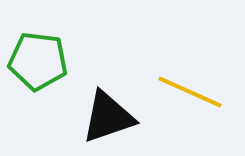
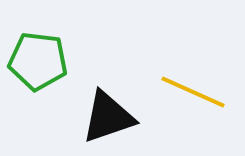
yellow line: moved 3 px right
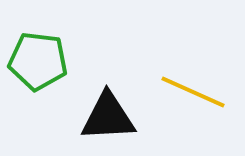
black triangle: rotated 16 degrees clockwise
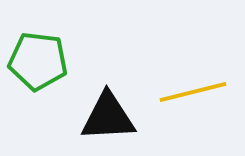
yellow line: rotated 38 degrees counterclockwise
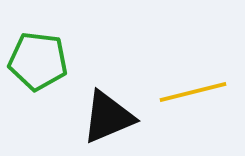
black triangle: rotated 20 degrees counterclockwise
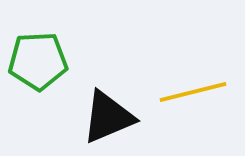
green pentagon: rotated 10 degrees counterclockwise
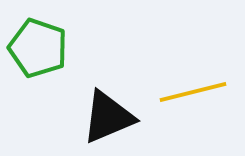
green pentagon: moved 13 px up; rotated 22 degrees clockwise
